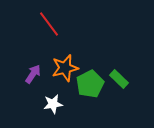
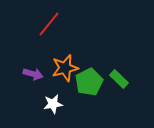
red line: rotated 76 degrees clockwise
purple arrow: rotated 72 degrees clockwise
green pentagon: moved 1 px left, 2 px up
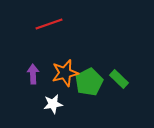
red line: rotated 32 degrees clockwise
orange star: moved 5 px down
purple arrow: rotated 108 degrees counterclockwise
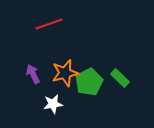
purple arrow: rotated 24 degrees counterclockwise
green rectangle: moved 1 px right, 1 px up
